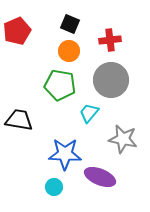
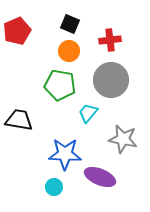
cyan trapezoid: moved 1 px left
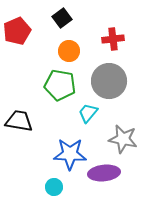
black square: moved 8 px left, 6 px up; rotated 30 degrees clockwise
red cross: moved 3 px right, 1 px up
gray circle: moved 2 px left, 1 px down
black trapezoid: moved 1 px down
blue star: moved 5 px right
purple ellipse: moved 4 px right, 4 px up; rotated 28 degrees counterclockwise
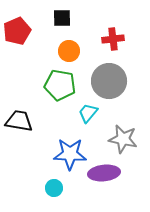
black square: rotated 36 degrees clockwise
cyan circle: moved 1 px down
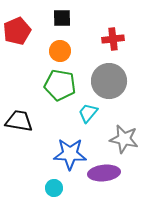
orange circle: moved 9 px left
gray star: moved 1 px right
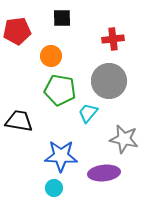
red pentagon: rotated 16 degrees clockwise
orange circle: moved 9 px left, 5 px down
green pentagon: moved 5 px down
blue star: moved 9 px left, 2 px down
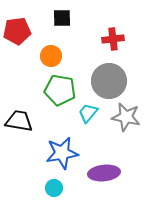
gray star: moved 2 px right, 22 px up
blue star: moved 1 px right, 3 px up; rotated 12 degrees counterclockwise
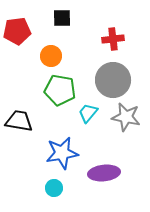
gray circle: moved 4 px right, 1 px up
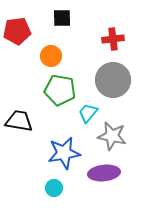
gray star: moved 14 px left, 19 px down
blue star: moved 2 px right
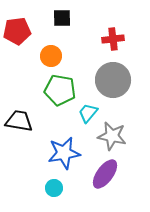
purple ellipse: moved 1 px right, 1 px down; rotated 48 degrees counterclockwise
